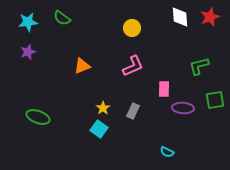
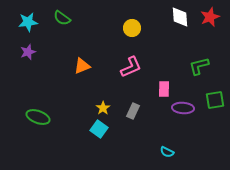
pink L-shape: moved 2 px left, 1 px down
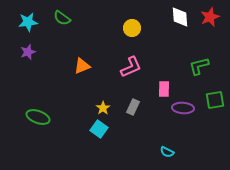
gray rectangle: moved 4 px up
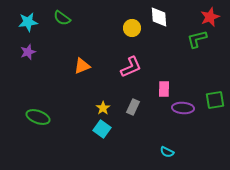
white diamond: moved 21 px left
green L-shape: moved 2 px left, 27 px up
cyan square: moved 3 px right
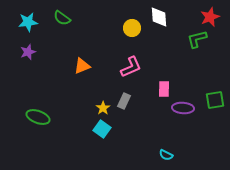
gray rectangle: moved 9 px left, 6 px up
cyan semicircle: moved 1 px left, 3 px down
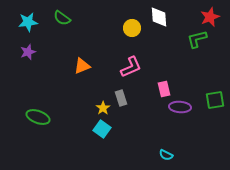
pink rectangle: rotated 14 degrees counterclockwise
gray rectangle: moved 3 px left, 3 px up; rotated 42 degrees counterclockwise
purple ellipse: moved 3 px left, 1 px up
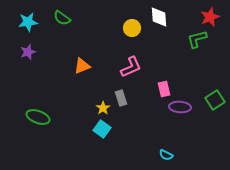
green square: rotated 24 degrees counterclockwise
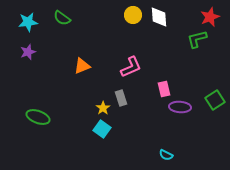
yellow circle: moved 1 px right, 13 px up
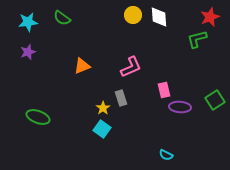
pink rectangle: moved 1 px down
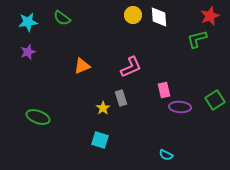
red star: moved 1 px up
cyan square: moved 2 px left, 11 px down; rotated 18 degrees counterclockwise
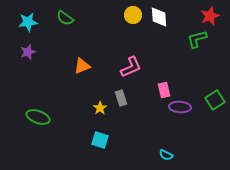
green semicircle: moved 3 px right
yellow star: moved 3 px left
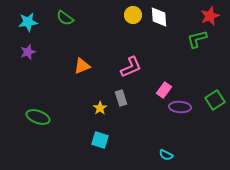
pink rectangle: rotated 49 degrees clockwise
